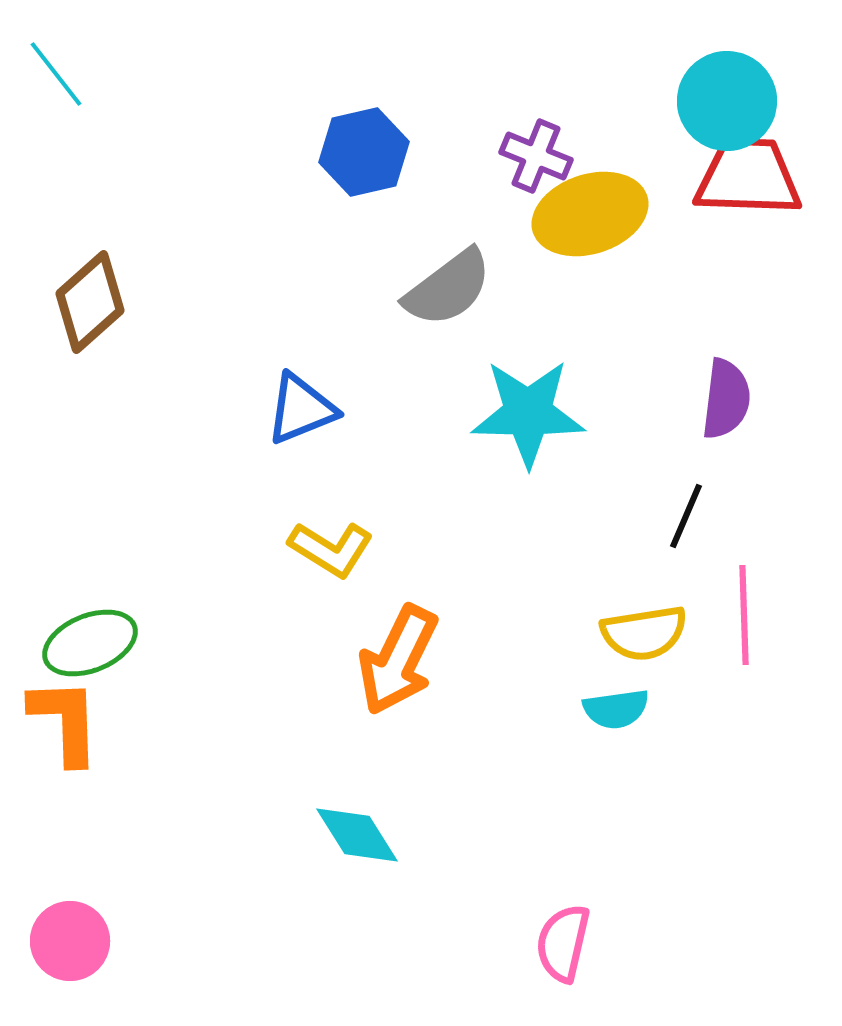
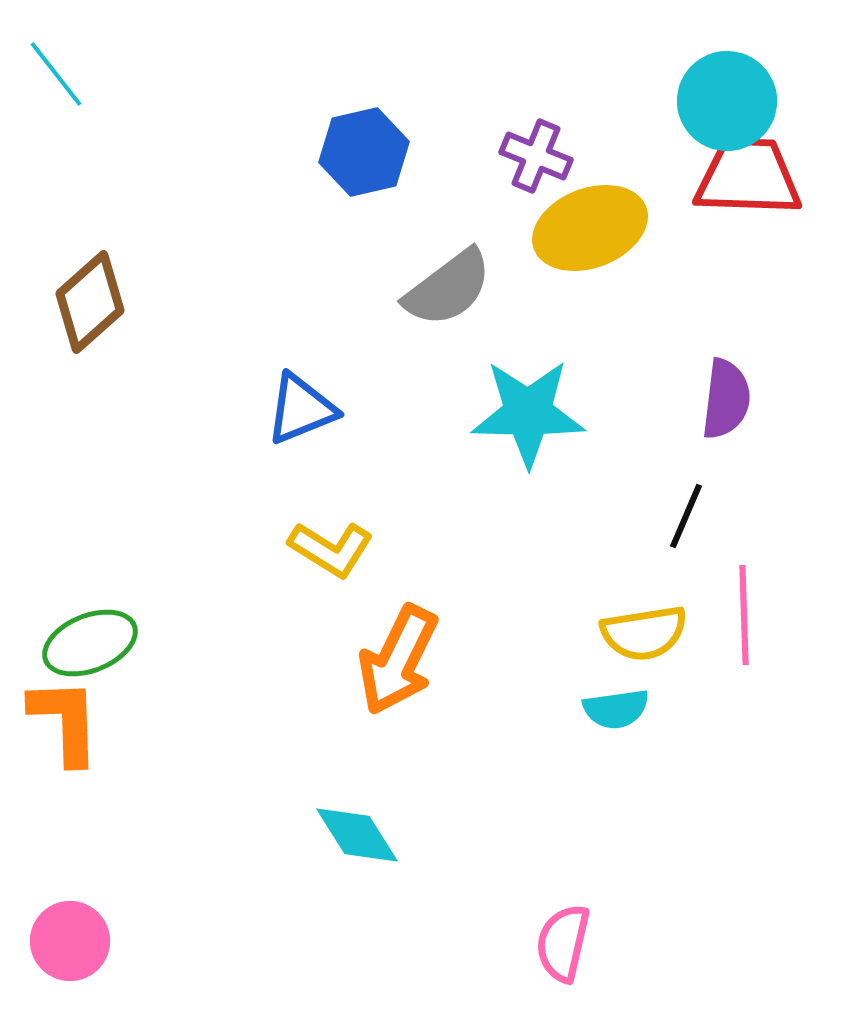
yellow ellipse: moved 14 px down; rotated 3 degrees counterclockwise
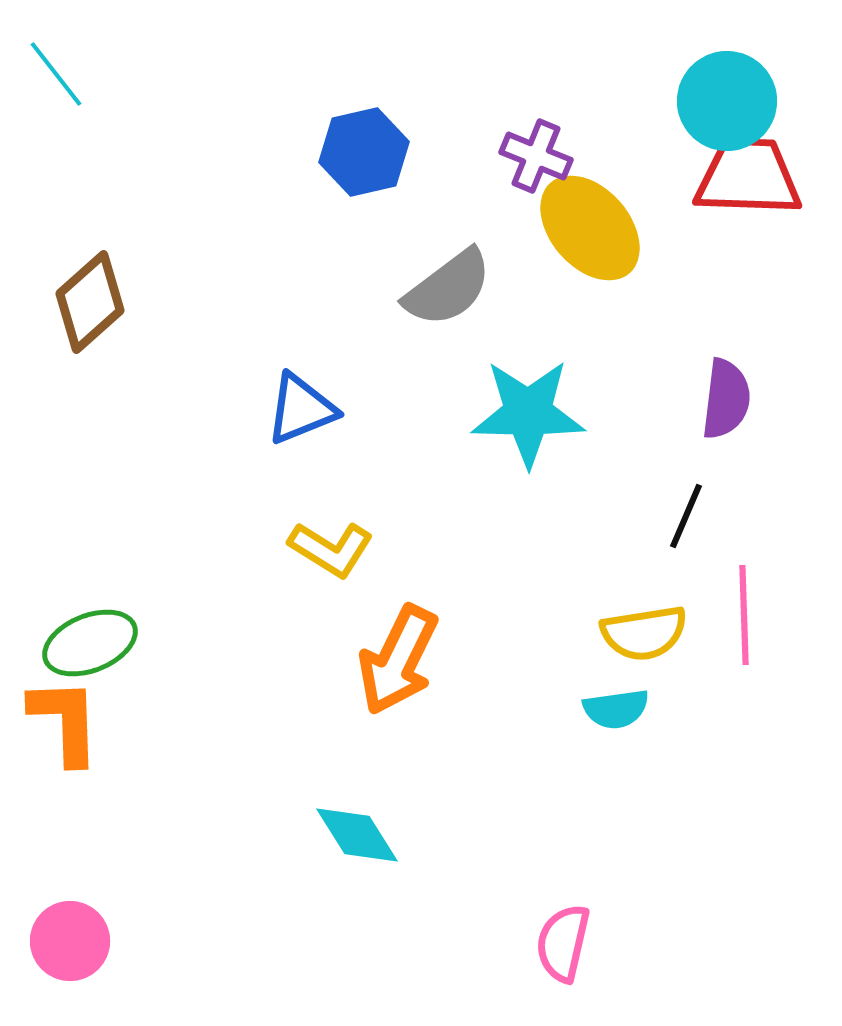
yellow ellipse: rotated 70 degrees clockwise
